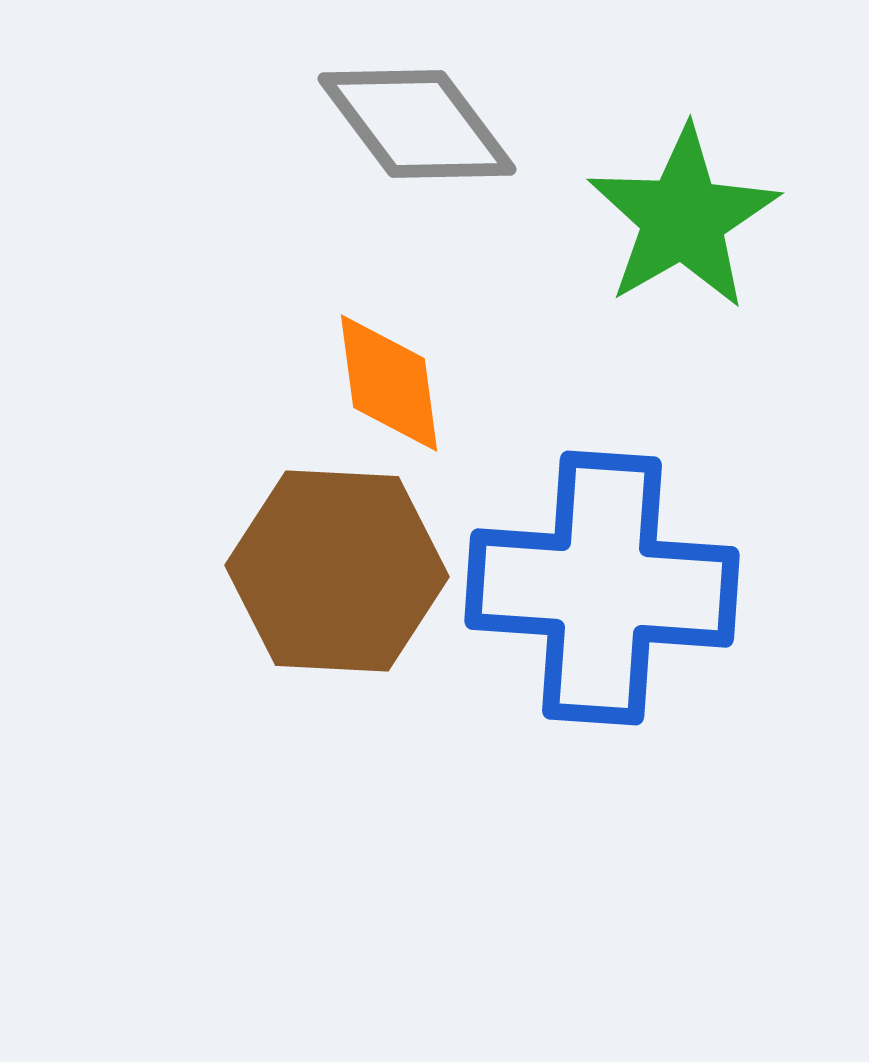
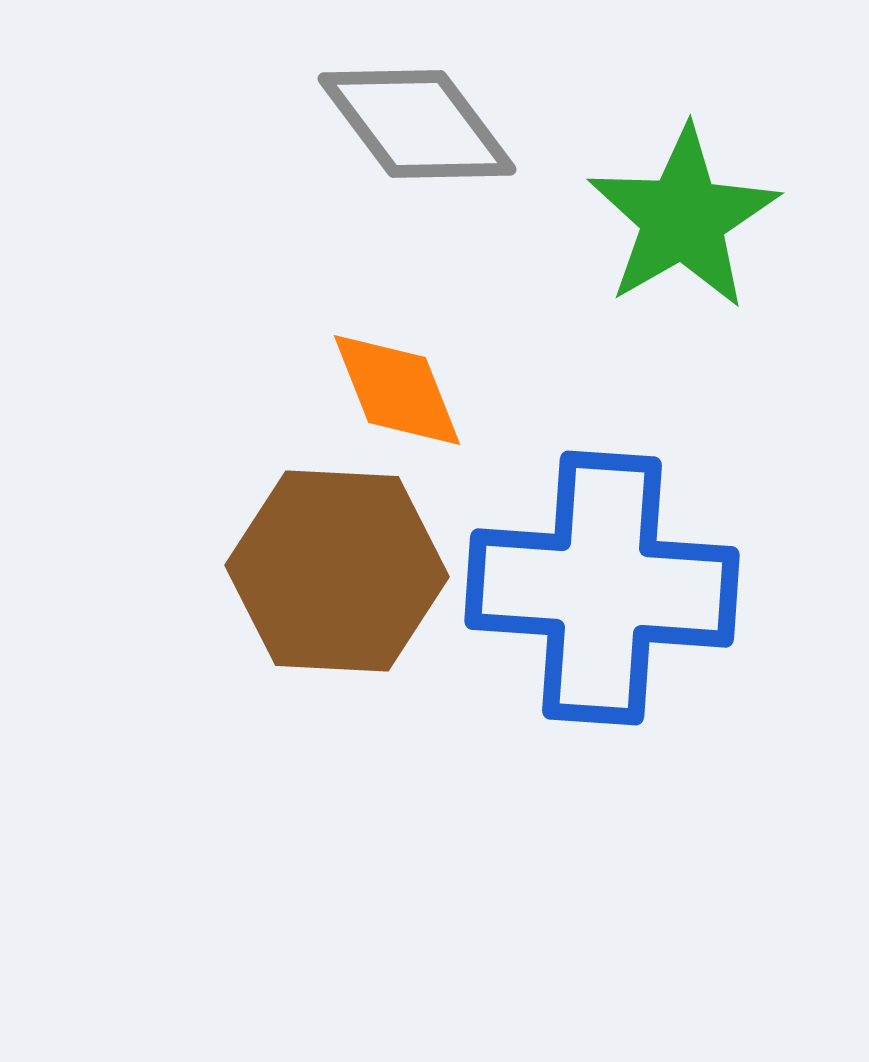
orange diamond: moved 8 px right, 7 px down; rotated 14 degrees counterclockwise
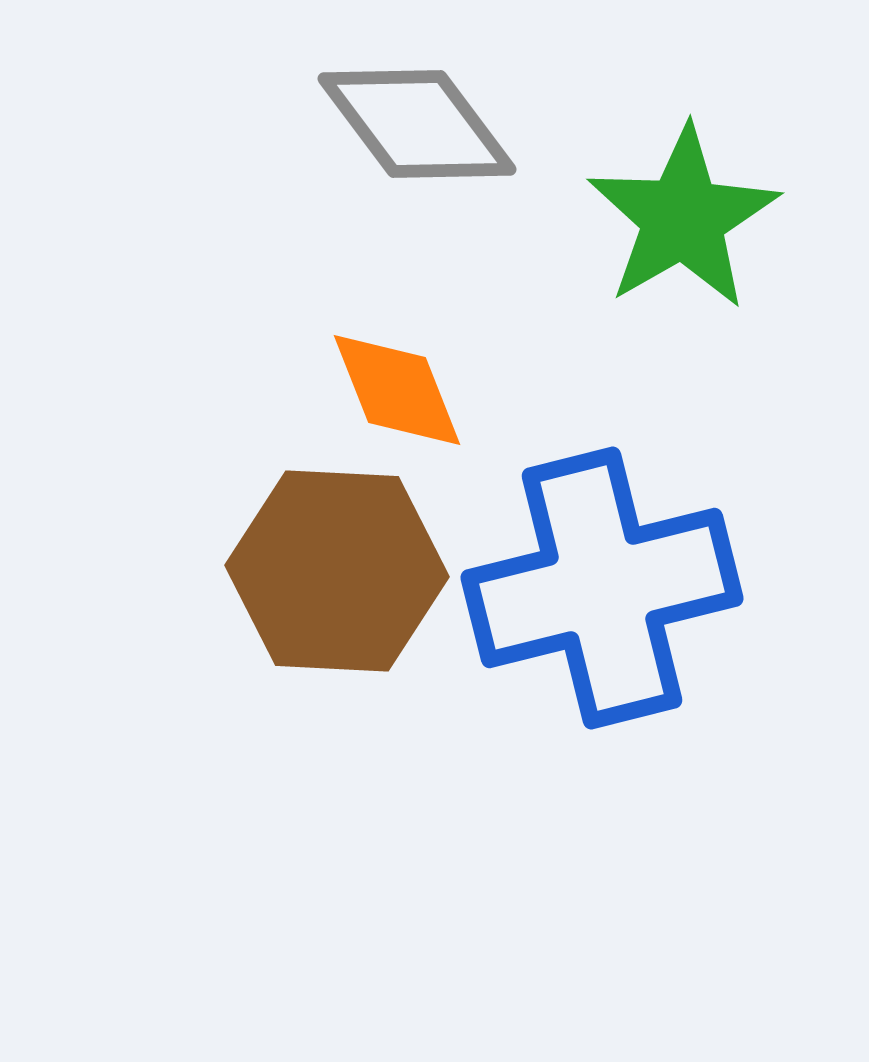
blue cross: rotated 18 degrees counterclockwise
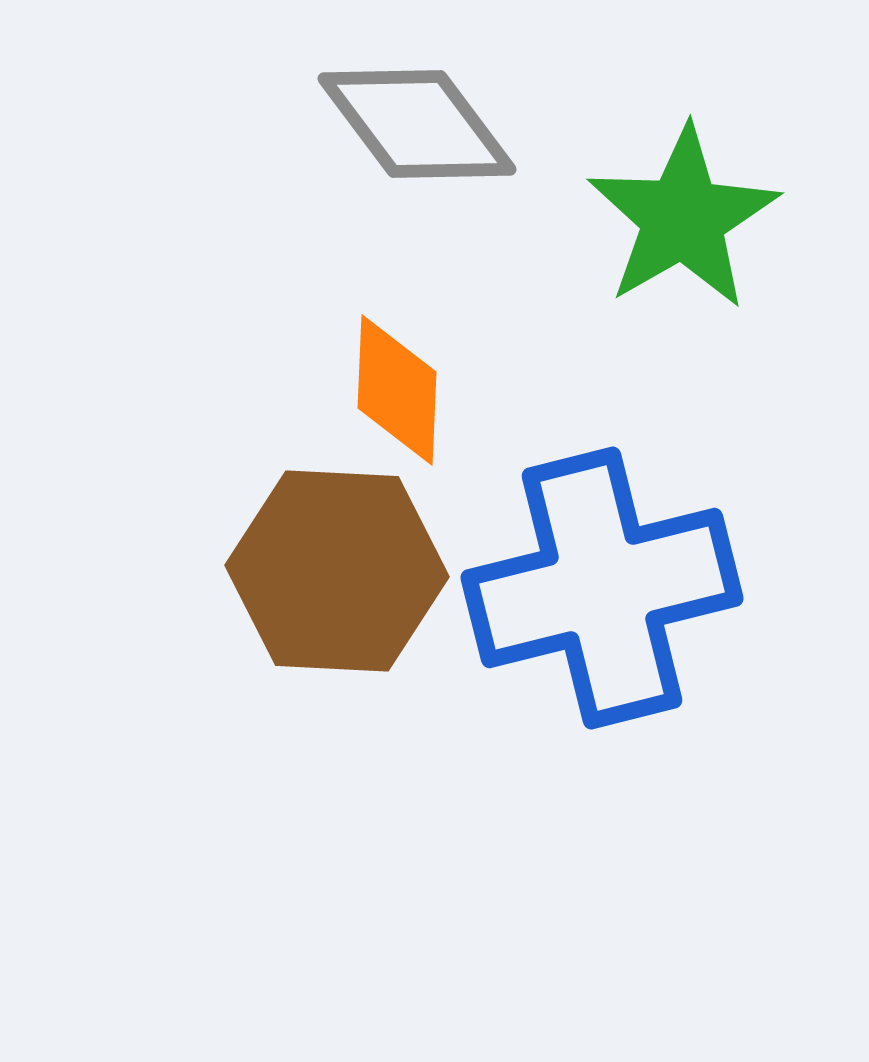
orange diamond: rotated 24 degrees clockwise
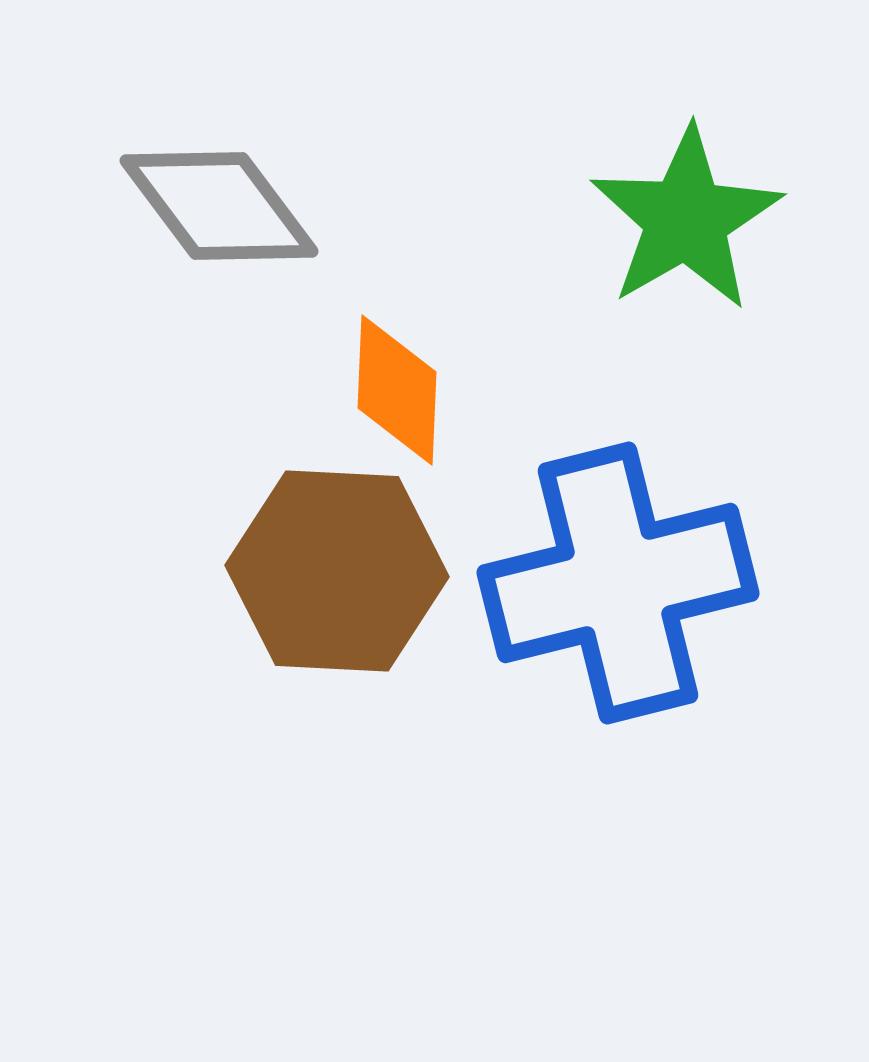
gray diamond: moved 198 px left, 82 px down
green star: moved 3 px right, 1 px down
blue cross: moved 16 px right, 5 px up
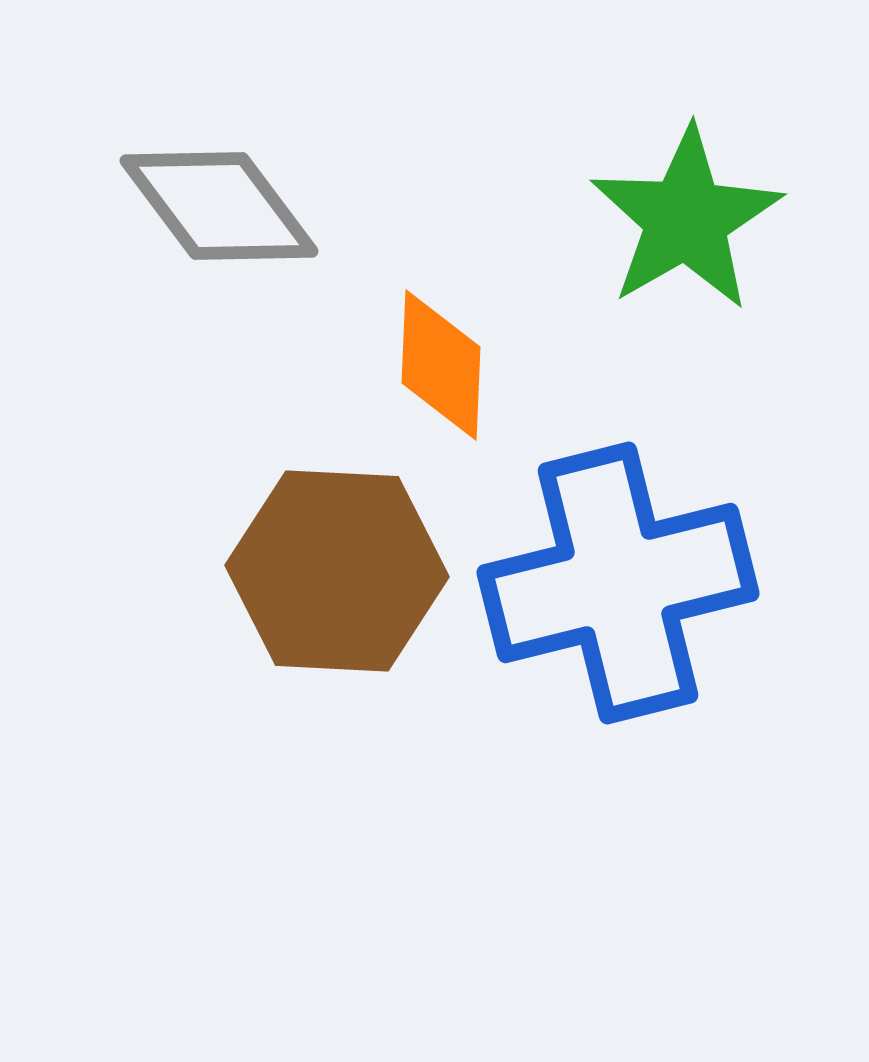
orange diamond: moved 44 px right, 25 px up
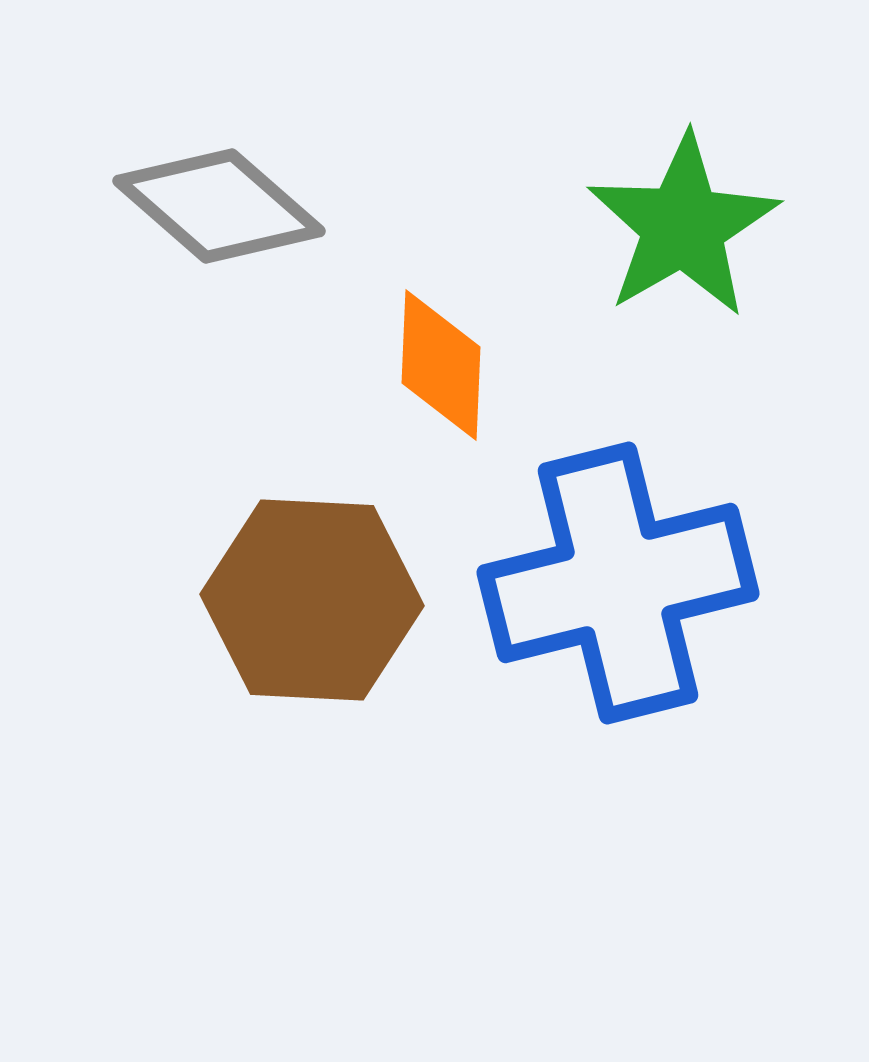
gray diamond: rotated 12 degrees counterclockwise
green star: moved 3 px left, 7 px down
brown hexagon: moved 25 px left, 29 px down
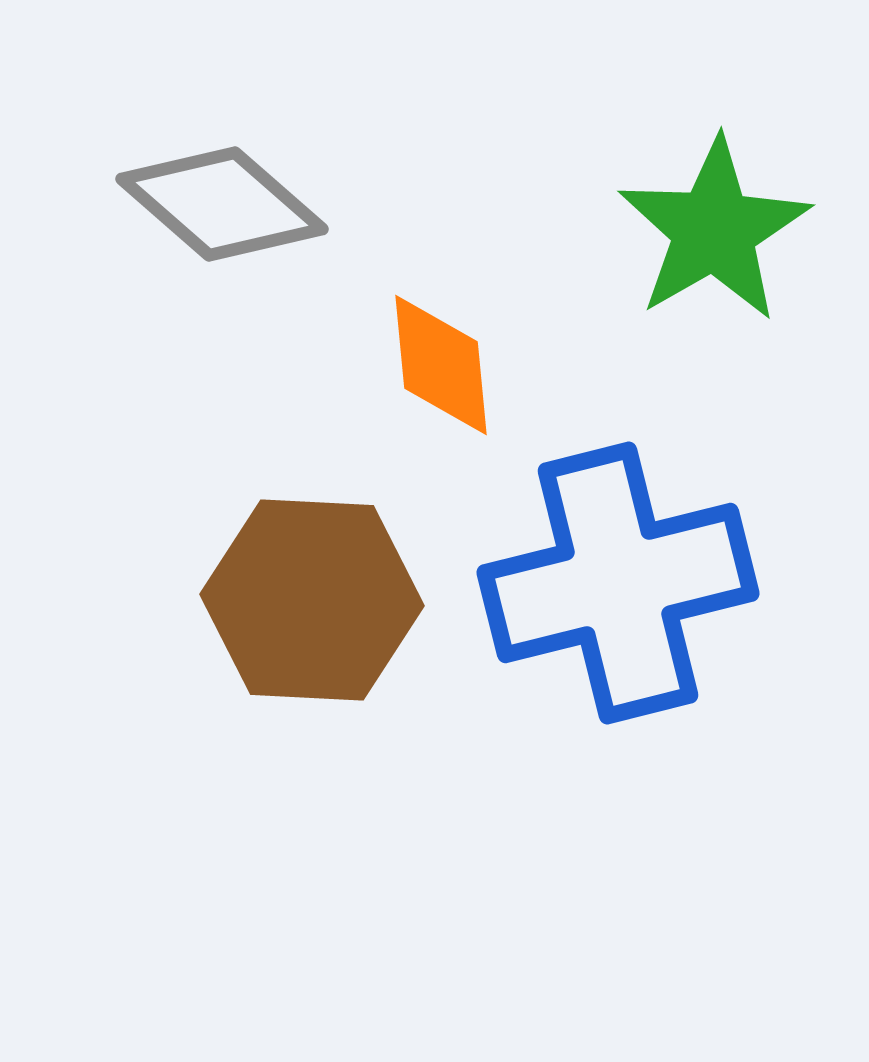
gray diamond: moved 3 px right, 2 px up
green star: moved 31 px right, 4 px down
orange diamond: rotated 8 degrees counterclockwise
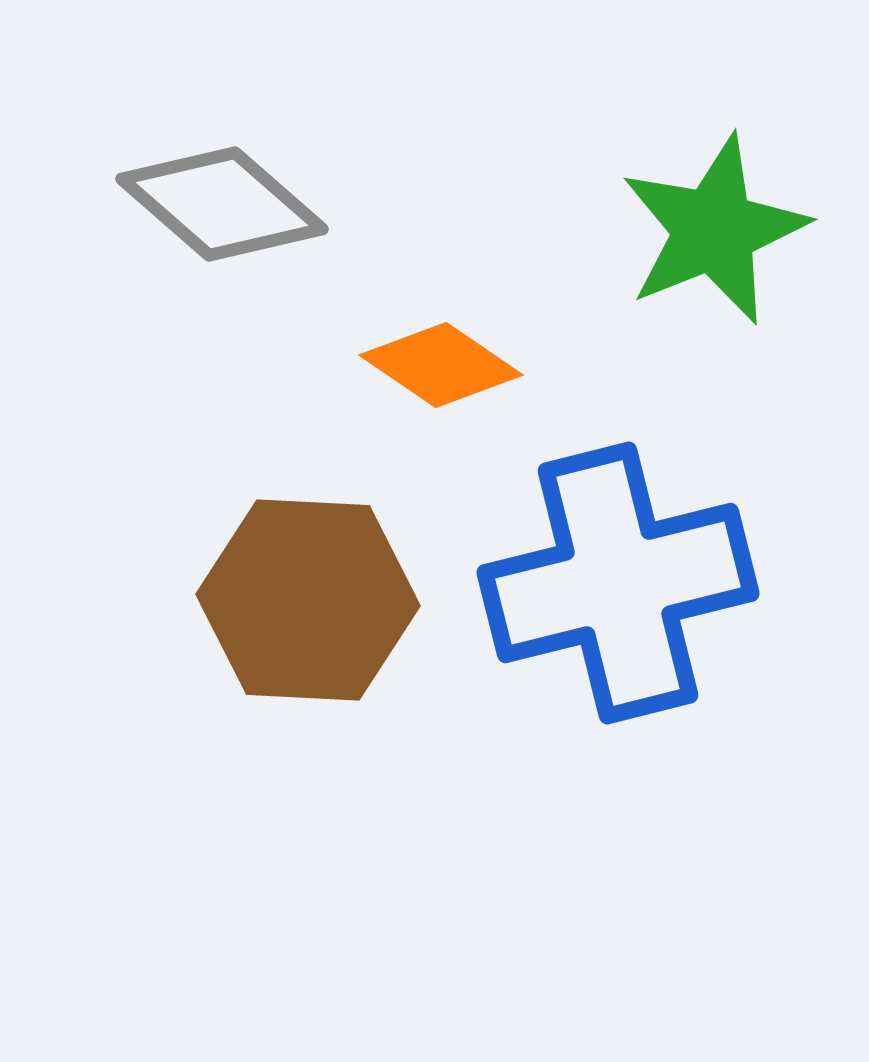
green star: rotated 8 degrees clockwise
orange diamond: rotated 50 degrees counterclockwise
brown hexagon: moved 4 px left
